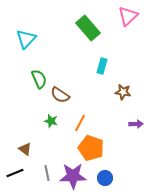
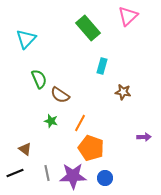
purple arrow: moved 8 px right, 13 px down
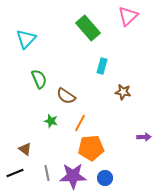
brown semicircle: moved 6 px right, 1 px down
orange pentagon: rotated 25 degrees counterclockwise
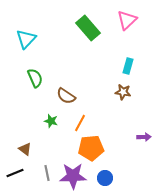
pink triangle: moved 1 px left, 4 px down
cyan rectangle: moved 26 px right
green semicircle: moved 4 px left, 1 px up
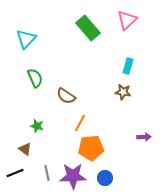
green star: moved 14 px left, 5 px down
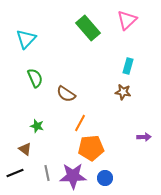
brown semicircle: moved 2 px up
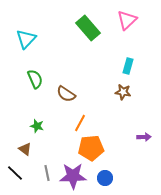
green semicircle: moved 1 px down
black line: rotated 66 degrees clockwise
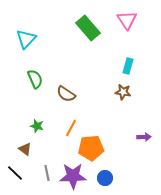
pink triangle: rotated 20 degrees counterclockwise
orange line: moved 9 px left, 5 px down
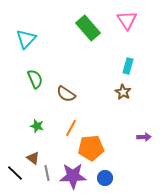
brown star: rotated 21 degrees clockwise
brown triangle: moved 8 px right, 9 px down
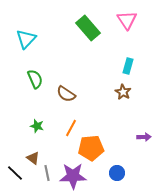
blue circle: moved 12 px right, 5 px up
